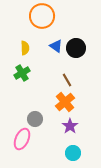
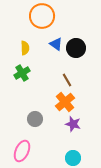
blue triangle: moved 2 px up
purple star: moved 3 px right, 2 px up; rotated 21 degrees counterclockwise
pink ellipse: moved 12 px down
cyan circle: moved 5 px down
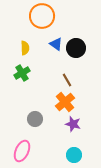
cyan circle: moved 1 px right, 3 px up
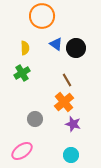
orange cross: moved 1 px left
pink ellipse: rotated 30 degrees clockwise
cyan circle: moved 3 px left
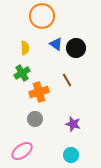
orange cross: moved 25 px left, 10 px up; rotated 24 degrees clockwise
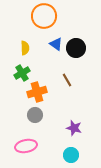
orange circle: moved 2 px right
orange cross: moved 2 px left
gray circle: moved 4 px up
purple star: moved 1 px right, 4 px down
pink ellipse: moved 4 px right, 5 px up; rotated 25 degrees clockwise
